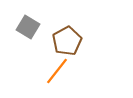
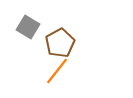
brown pentagon: moved 7 px left, 2 px down
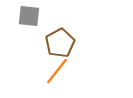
gray square: moved 1 px right, 11 px up; rotated 25 degrees counterclockwise
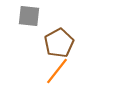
brown pentagon: moved 1 px left
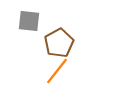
gray square: moved 5 px down
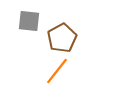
brown pentagon: moved 3 px right, 5 px up
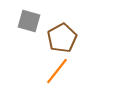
gray square: rotated 10 degrees clockwise
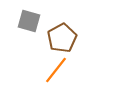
orange line: moved 1 px left, 1 px up
